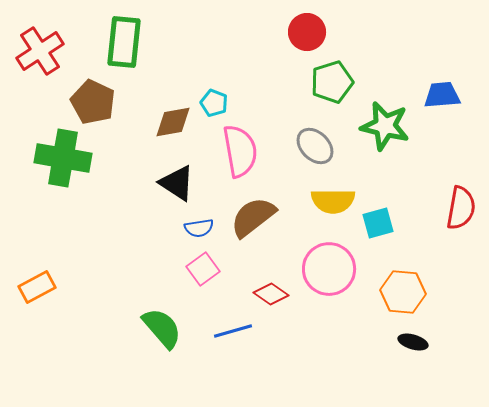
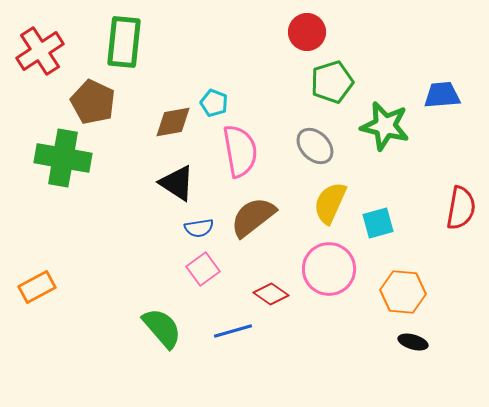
yellow semicircle: moved 3 px left, 2 px down; rotated 114 degrees clockwise
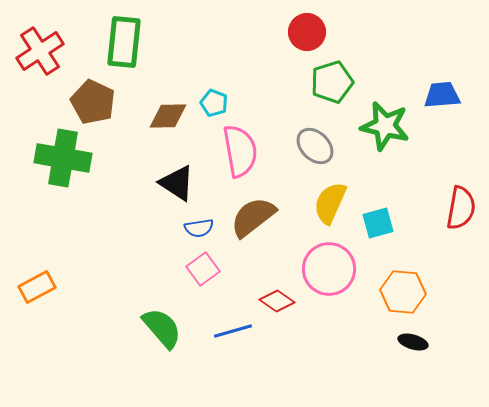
brown diamond: moved 5 px left, 6 px up; rotated 9 degrees clockwise
red diamond: moved 6 px right, 7 px down
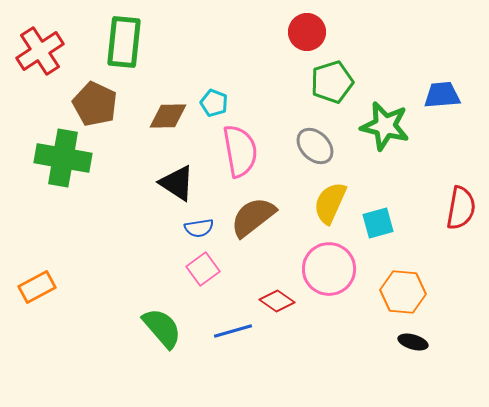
brown pentagon: moved 2 px right, 2 px down
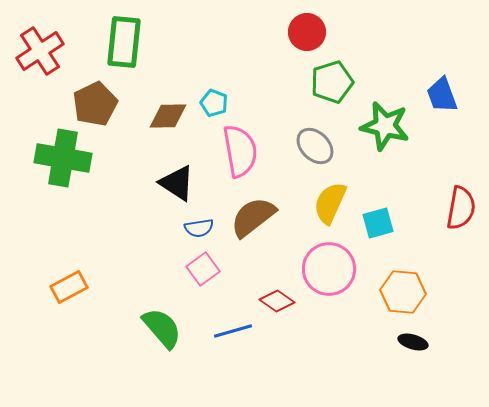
blue trapezoid: rotated 105 degrees counterclockwise
brown pentagon: rotated 21 degrees clockwise
orange rectangle: moved 32 px right
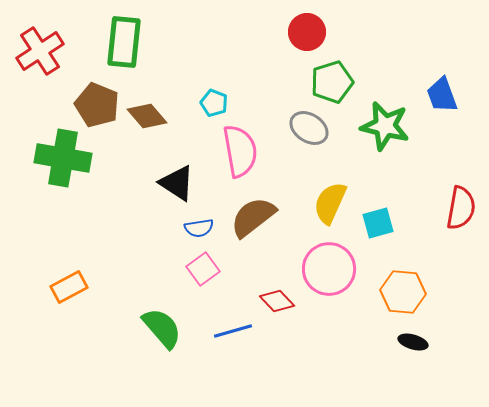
brown pentagon: moved 2 px right, 1 px down; rotated 24 degrees counterclockwise
brown diamond: moved 21 px left; rotated 51 degrees clockwise
gray ellipse: moved 6 px left, 18 px up; rotated 12 degrees counterclockwise
red diamond: rotated 12 degrees clockwise
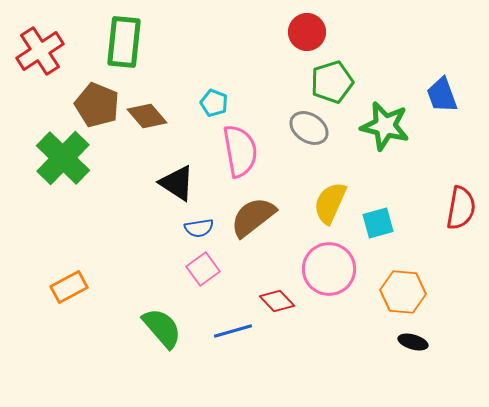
green cross: rotated 34 degrees clockwise
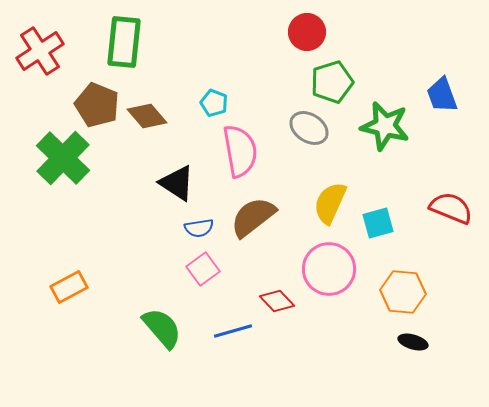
red semicircle: moved 10 px left; rotated 78 degrees counterclockwise
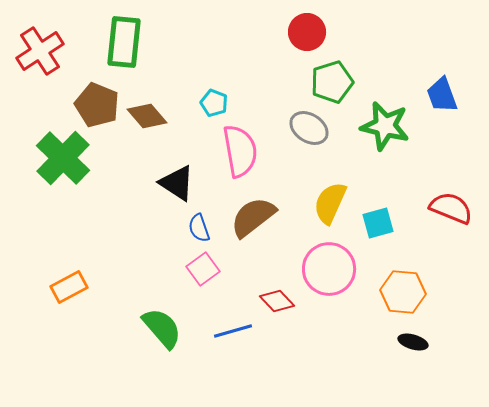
blue semicircle: rotated 80 degrees clockwise
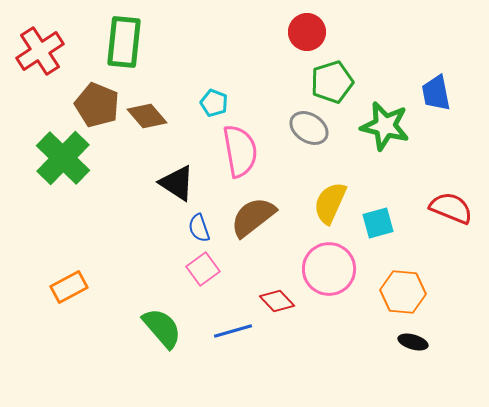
blue trapezoid: moved 6 px left, 2 px up; rotated 9 degrees clockwise
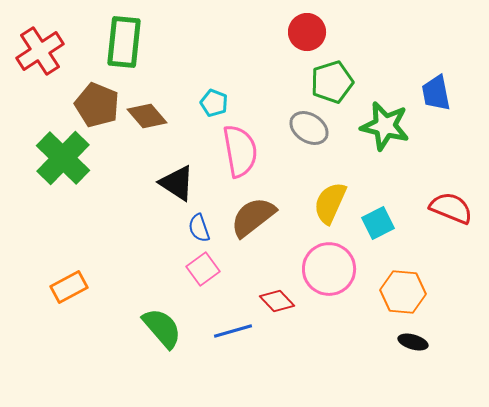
cyan square: rotated 12 degrees counterclockwise
